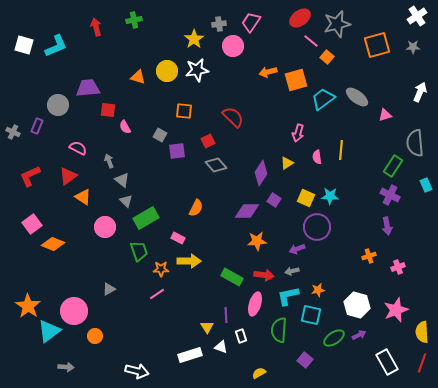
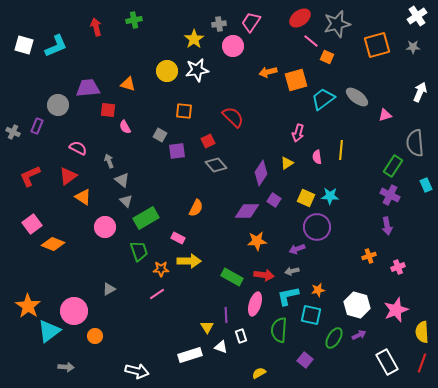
orange square at (327, 57): rotated 16 degrees counterclockwise
orange triangle at (138, 77): moved 10 px left, 7 px down
green ellipse at (334, 338): rotated 25 degrees counterclockwise
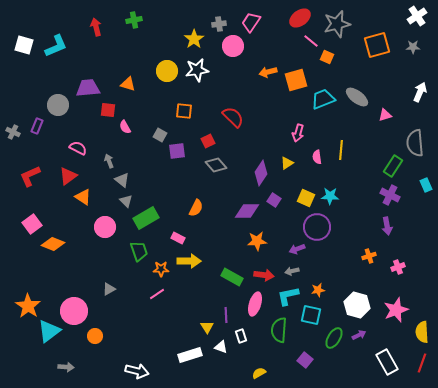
cyan trapezoid at (323, 99): rotated 15 degrees clockwise
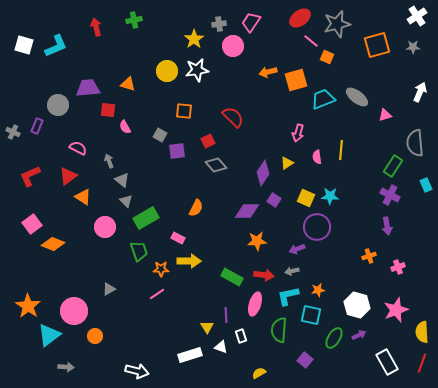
purple diamond at (261, 173): moved 2 px right
cyan triangle at (49, 331): moved 4 px down
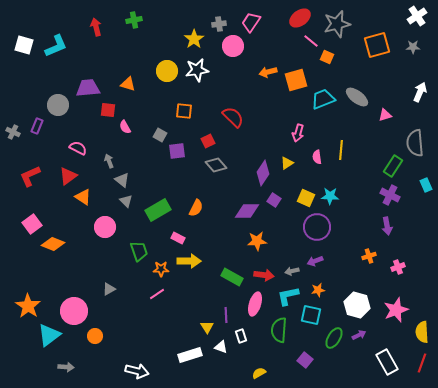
green rectangle at (146, 218): moved 12 px right, 8 px up
purple arrow at (297, 249): moved 18 px right, 12 px down
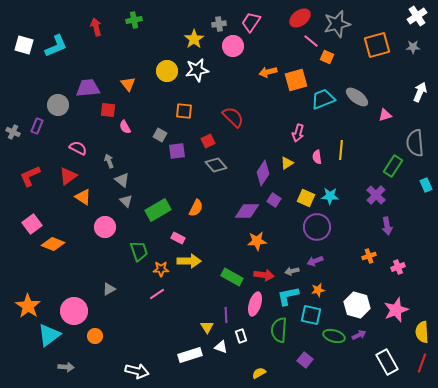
orange triangle at (128, 84): rotated 35 degrees clockwise
purple cross at (390, 195): moved 14 px left; rotated 18 degrees clockwise
green ellipse at (334, 338): moved 2 px up; rotated 75 degrees clockwise
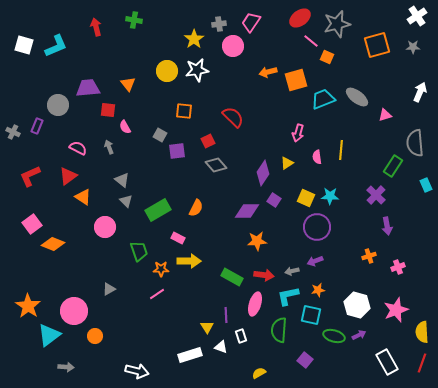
green cross at (134, 20): rotated 21 degrees clockwise
gray arrow at (109, 161): moved 14 px up
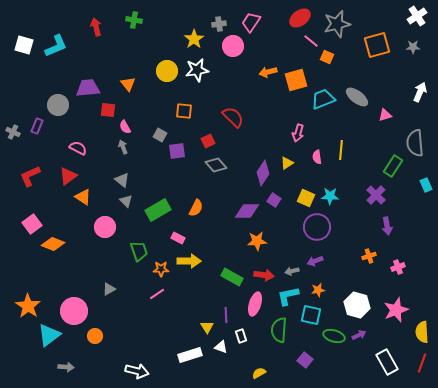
gray arrow at (109, 147): moved 14 px right
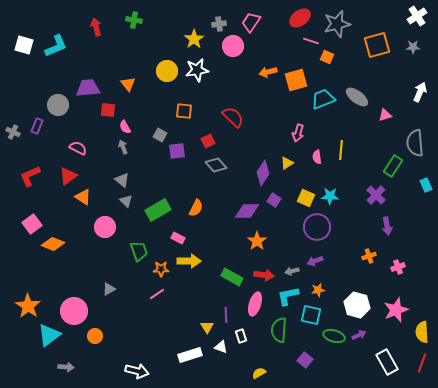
pink line at (311, 41): rotated 21 degrees counterclockwise
orange star at (257, 241): rotated 30 degrees counterclockwise
